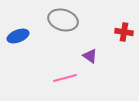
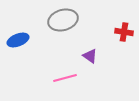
gray ellipse: rotated 32 degrees counterclockwise
blue ellipse: moved 4 px down
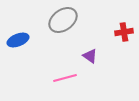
gray ellipse: rotated 20 degrees counterclockwise
red cross: rotated 18 degrees counterclockwise
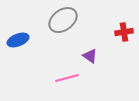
pink line: moved 2 px right
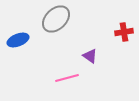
gray ellipse: moved 7 px left, 1 px up; rotated 8 degrees counterclockwise
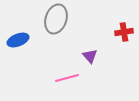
gray ellipse: rotated 28 degrees counterclockwise
purple triangle: rotated 14 degrees clockwise
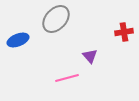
gray ellipse: rotated 24 degrees clockwise
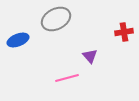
gray ellipse: rotated 20 degrees clockwise
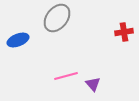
gray ellipse: moved 1 px right, 1 px up; rotated 24 degrees counterclockwise
purple triangle: moved 3 px right, 28 px down
pink line: moved 1 px left, 2 px up
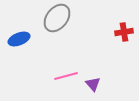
blue ellipse: moved 1 px right, 1 px up
